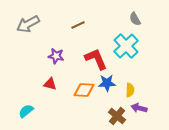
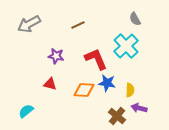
gray arrow: moved 1 px right
blue star: rotated 12 degrees clockwise
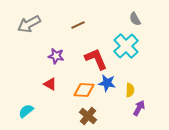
red triangle: rotated 16 degrees clockwise
purple arrow: rotated 105 degrees clockwise
brown cross: moved 29 px left
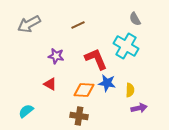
cyan cross: rotated 15 degrees counterclockwise
purple arrow: rotated 49 degrees clockwise
brown cross: moved 9 px left; rotated 30 degrees counterclockwise
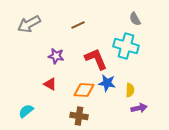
cyan cross: rotated 15 degrees counterclockwise
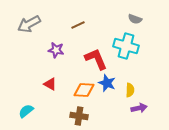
gray semicircle: rotated 40 degrees counterclockwise
purple star: moved 6 px up
blue star: rotated 12 degrees clockwise
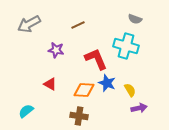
yellow semicircle: rotated 32 degrees counterclockwise
